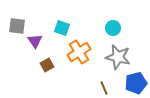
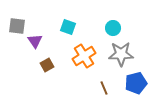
cyan square: moved 6 px right, 1 px up
orange cross: moved 5 px right, 4 px down
gray star: moved 3 px right, 3 px up; rotated 15 degrees counterclockwise
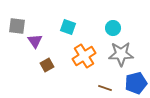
brown line: moved 1 px right; rotated 48 degrees counterclockwise
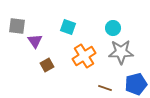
gray star: moved 2 px up
blue pentagon: moved 1 px down
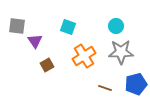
cyan circle: moved 3 px right, 2 px up
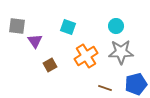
orange cross: moved 2 px right
brown square: moved 3 px right
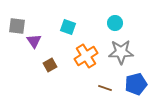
cyan circle: moved 1 px left, 3 px up
purple triangle: moved 1 px left
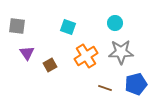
purple triangle: moved 7 px left, 12 px down
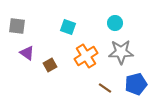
purple triangle: rotated 21 degrees counterclockwise
brown line: rotated 16 degrees clockwise
